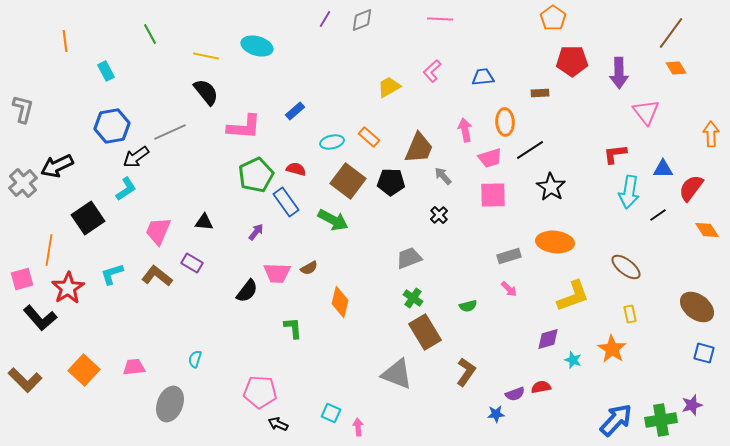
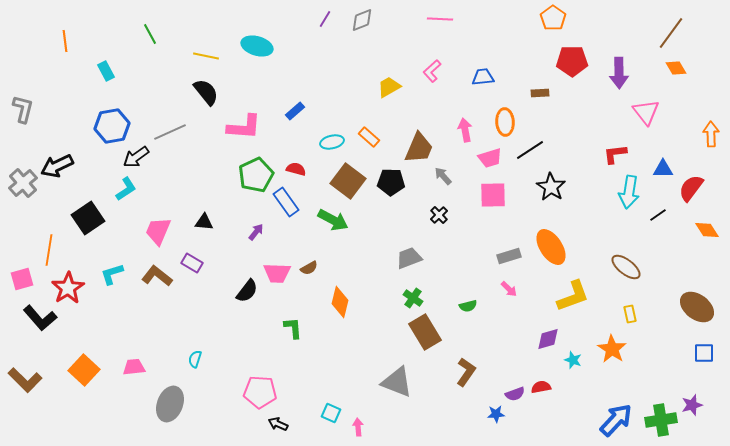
orange ellipse at (555, 242): moved 4 px left, 5 px down; rotated 51 degrees clockwise
blue square at (704, 353): rotated 15 degrees counterclockwise
gray triangle at (397, 374): moved 8 px down
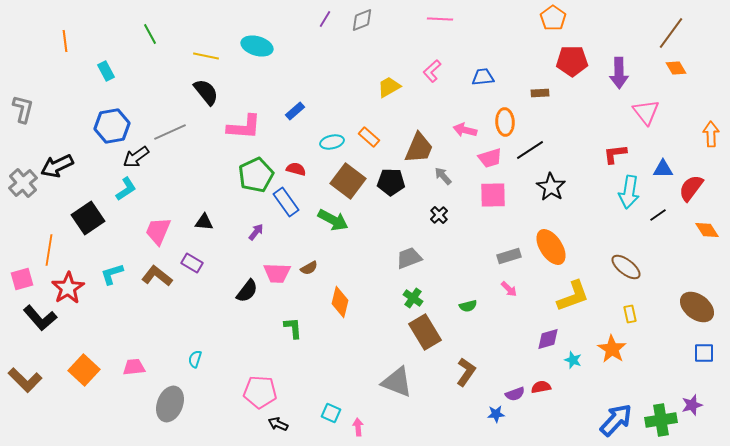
pink arrow at (465, 130): rotated 65 degrees counterclockwise
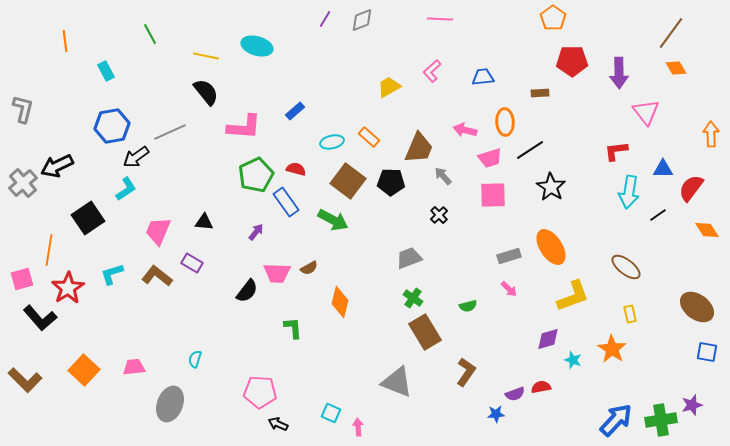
red L-shape at (615, 154): moved 1 px right, 3 px up
blue square at (704, 353): moved 3 px right, 1 px up; rotated 10 degrees clockwise
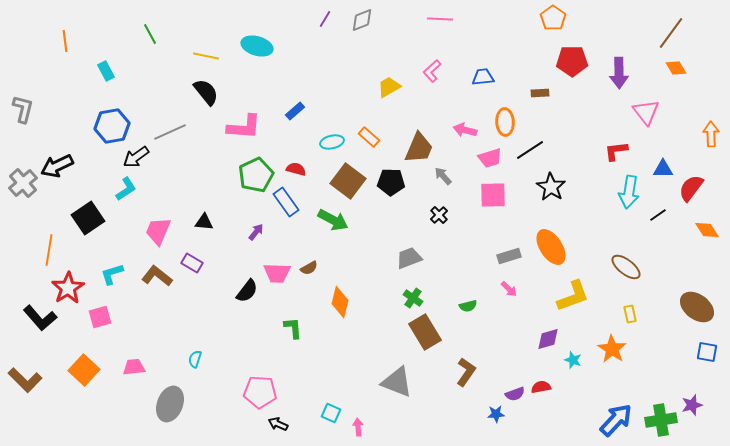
pink square at (22, 279): moved 78 px right, 38 px down
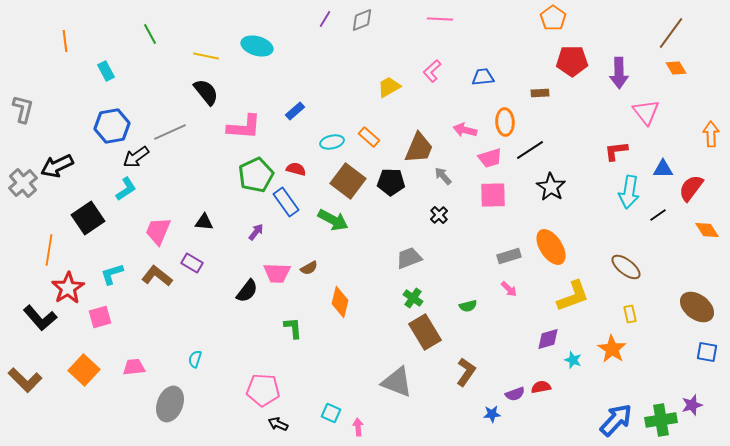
pink pentagon at (260, 392): moved 3 px right, 2 px up
blue star at (496, 414): moved 4 px left
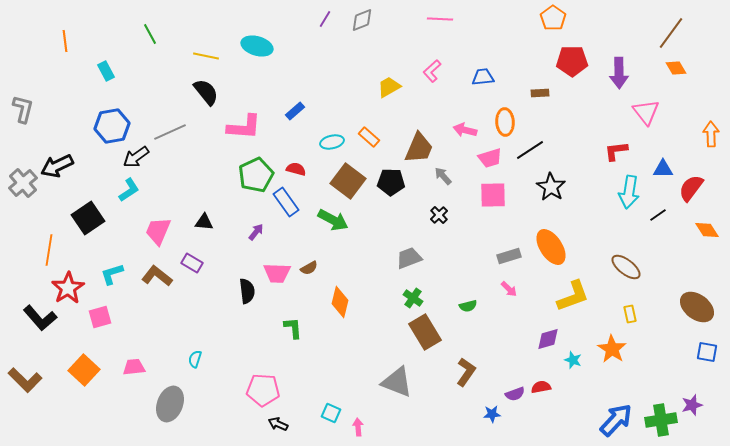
cyan L-shape at (126, 189): moved 3 px right, 1 px down
black semicircle at (247, 291): rotated 45 degrees counterclockwise
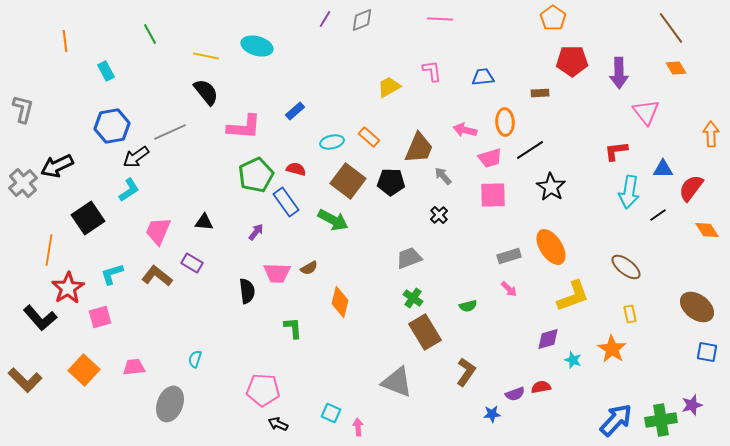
brown line at (671, 33): moved 5 px up; rotated 72 degrees counterclockwise
pink L-shape at (432, 71): rotated 125 degrees clockwise
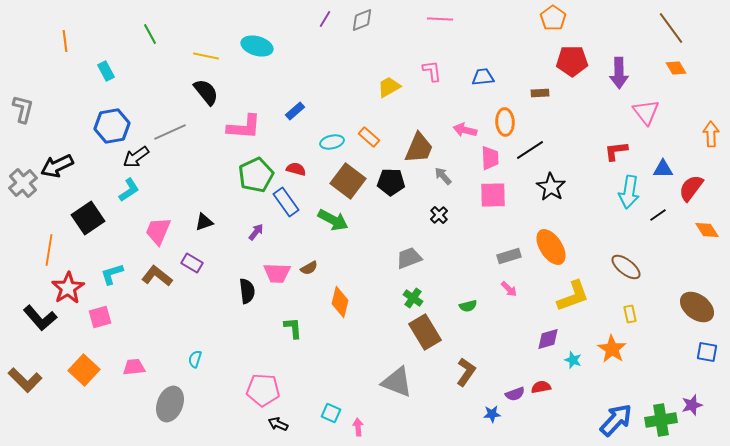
pink trapezoid at (490, 158): rotated 75 degrees counterclockwise
black triangle at (204, 222): rotated 24 degrees counterclockwise
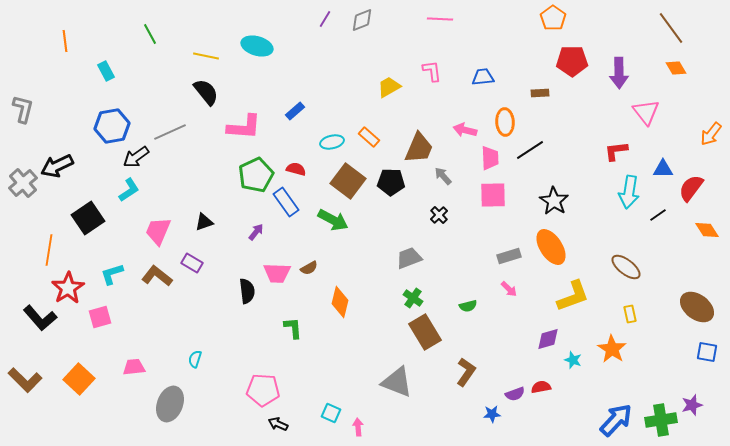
orange arrow at (711, 134): rotated 140 degrees counterclockwise
black star at (551, 187): moved 3 px right, 14 px down
orange square at (84, 370): moved 5 px left, 9 px down
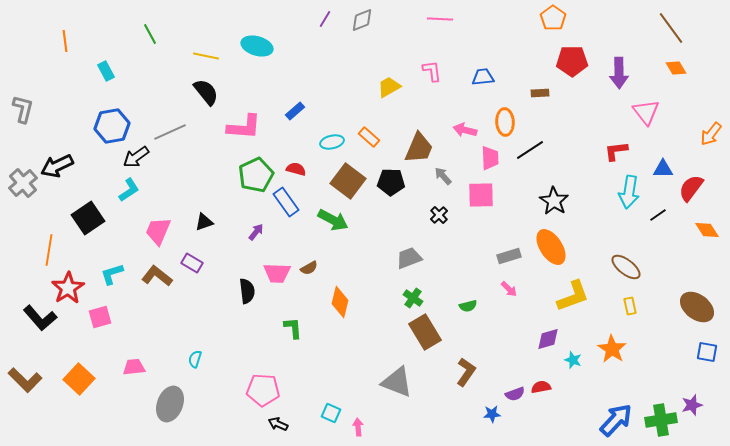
pink square at (493, 195): moved 12 px left
yellow rectangle at (630, 314): moved 8 px up
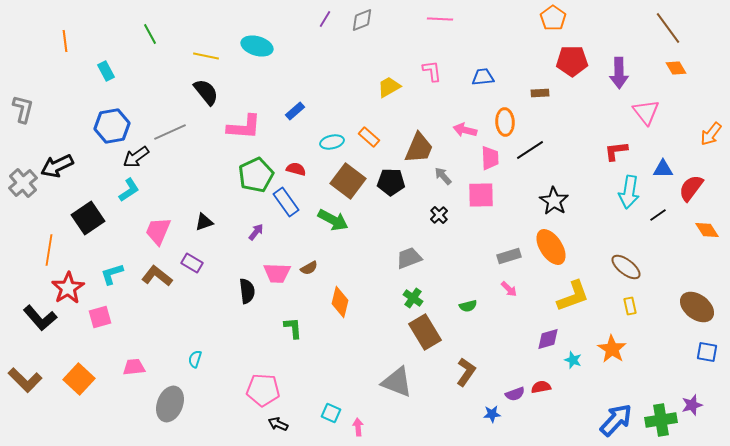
brown line at (671, 28): moved 3 px left
